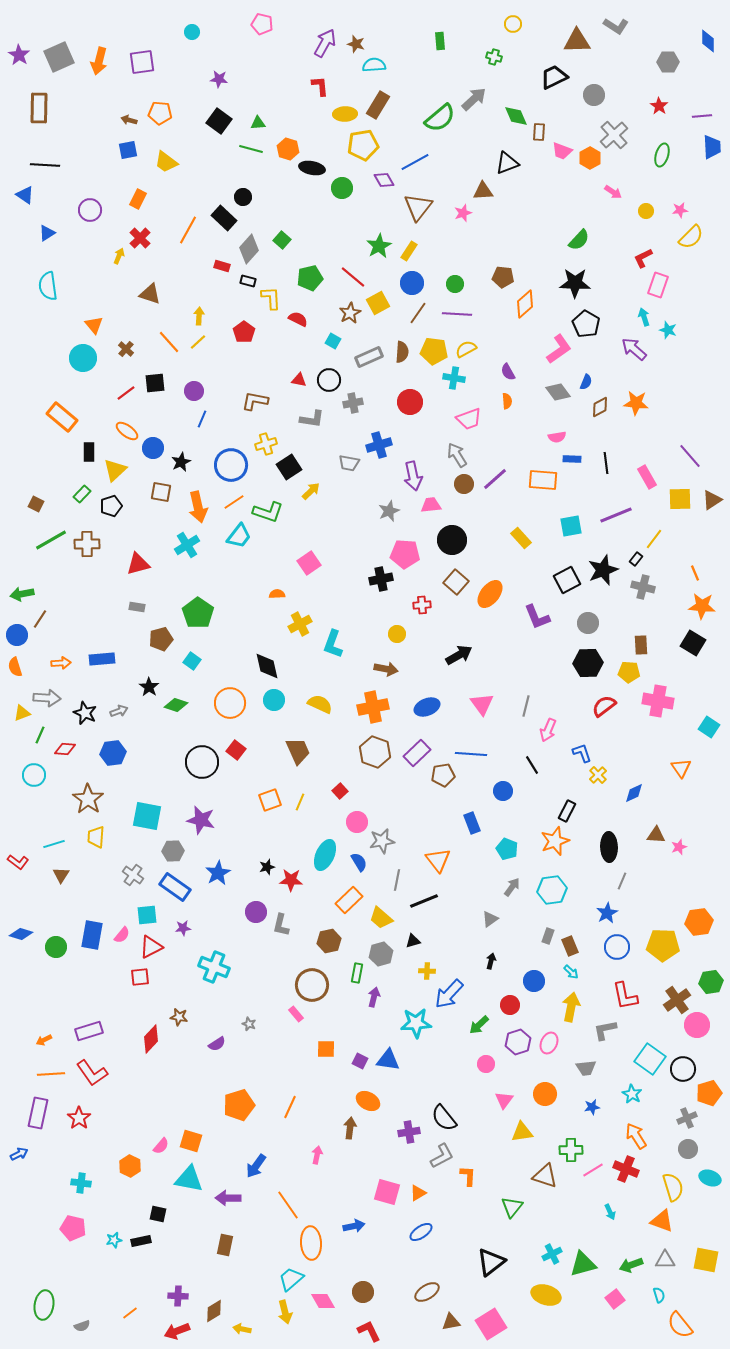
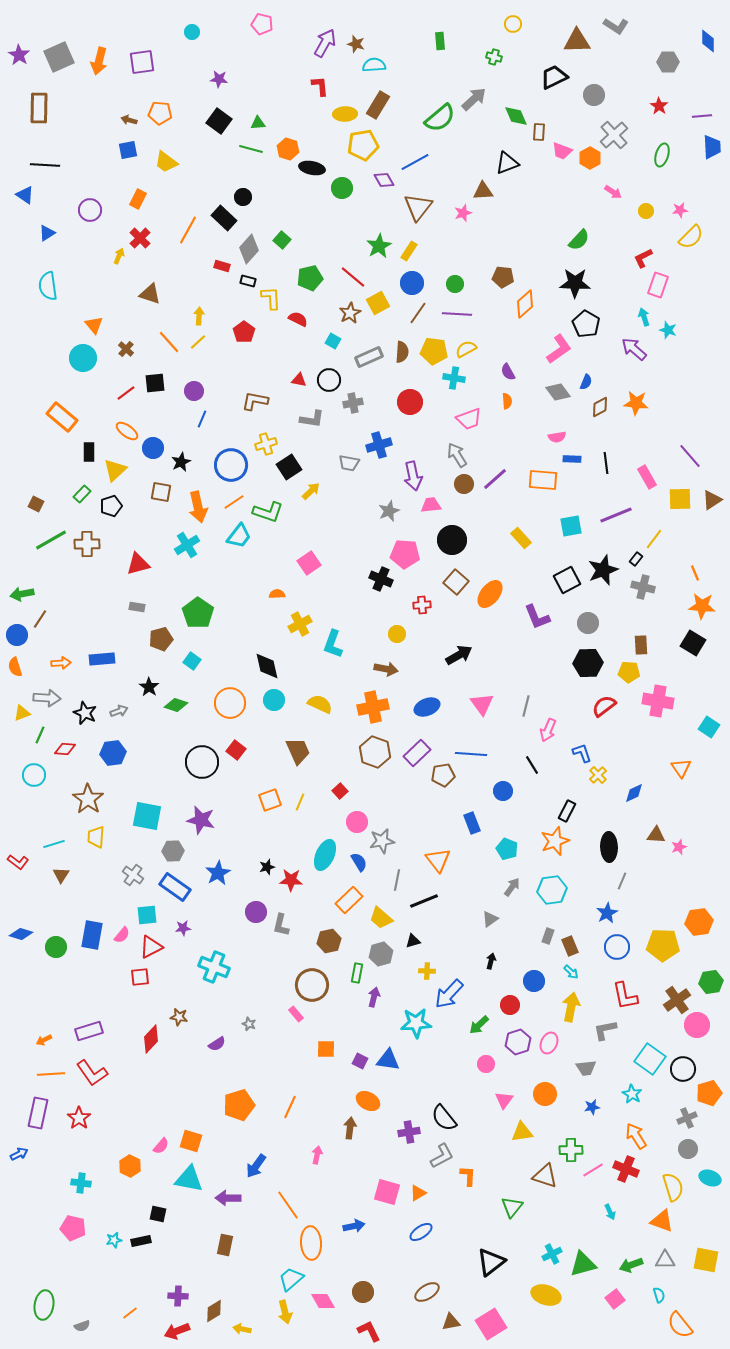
black cross at (381, 579): rotated 35 degrees clockwise
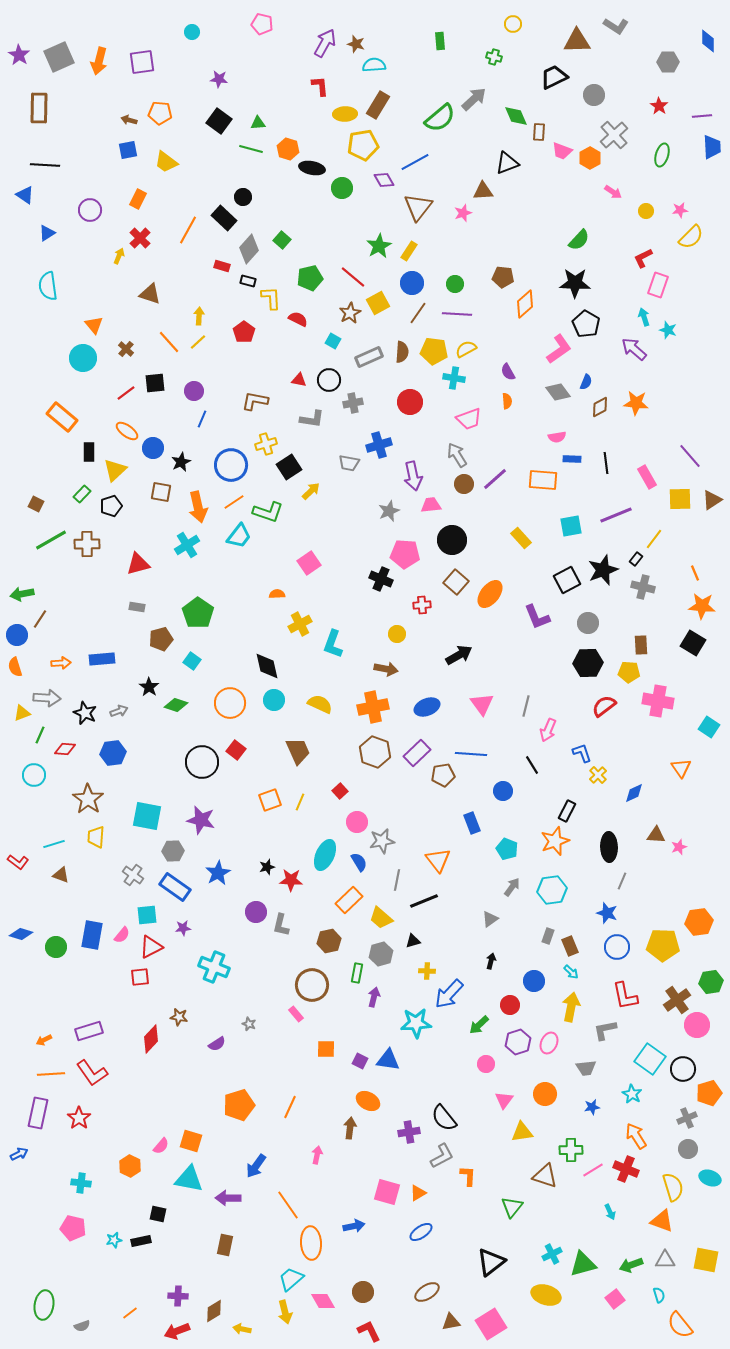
brown triangle at (61, 875): rotated 42 degrees counterclockwise
blue star at (607, 913): rotated 25 degrees counterclockwise
